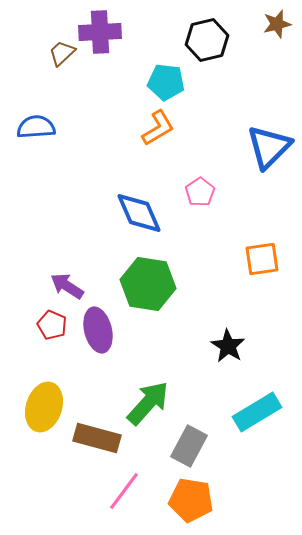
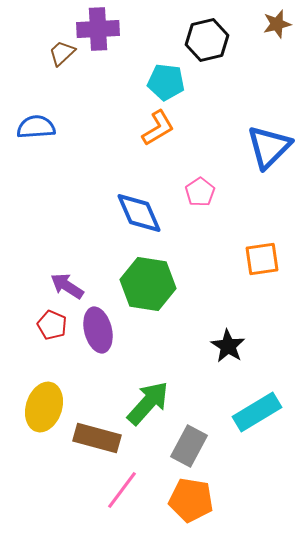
purple cross: moved 2 px left, 3 px up
pink line: moved 2 px left, 1 px up
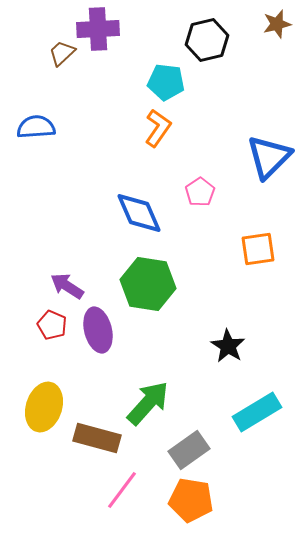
orange L-shape: rotated 24 degrees counterclockwise
blue triangle: moved 10 px down
orange square: moved 4 px left, 10 px up
gray rectangle: moved 4 px down; rotated 27 degrees clockwise
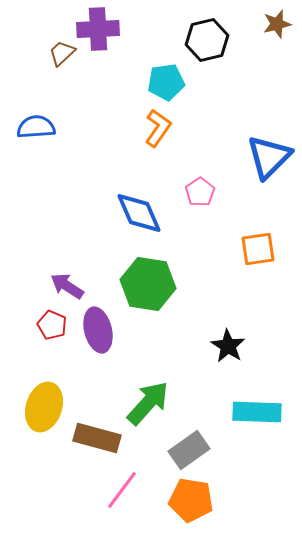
cyan pentagon: rotated 15 degrees counterclockwise
cyan rectangle: rotated 33 degrees clockwise
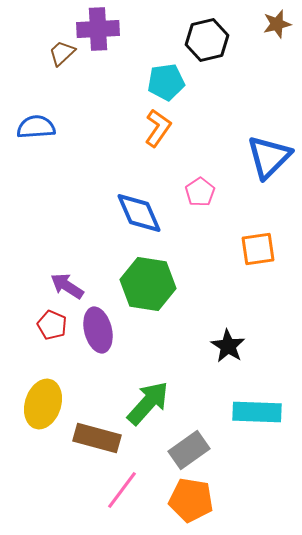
yellow ellipse: moved 1 px left, 3 px up
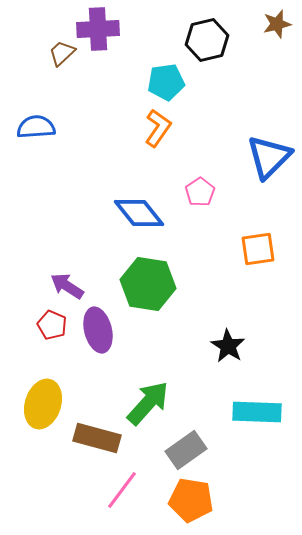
blue diamond: rotated 15 degrees counterclockwise
gray rectangle: moved 3 px left
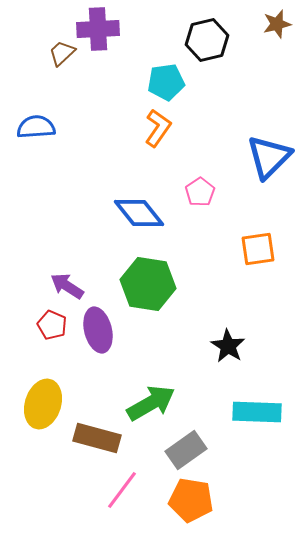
green arrow: moved 3 px right; rotated 18 degrees clockwise
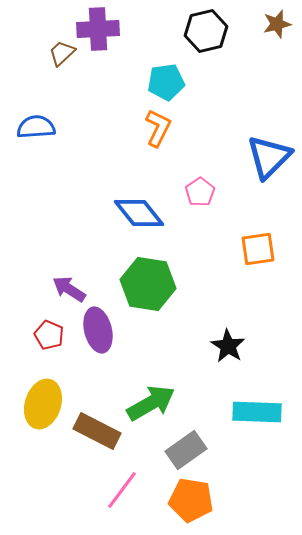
black hexagon: moved 1 px left, 9 px up
orange L-shape: rotated 9 degrees counterclockwise
purple arrow: moved 2 px right, 3 px down
red pentagon: moved 3 px left, 10 px down
brown rectangle: moved 7 px up; rotated 12 degrees clockwise
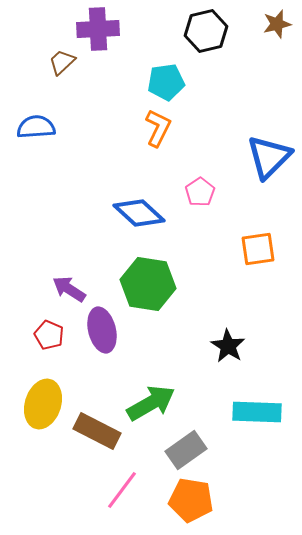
brown trapezoid: moved 9 px down
blue diamond: rotated 9 degrees counterclockwise
purple ellipse: moved 4 px right
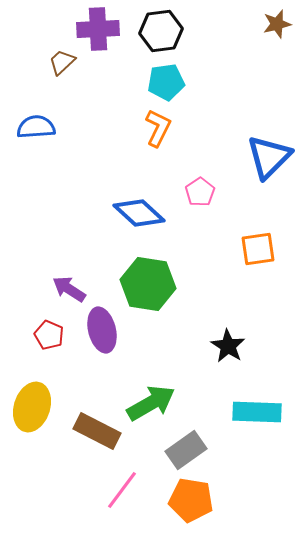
black hexagon: moved 45 px left; rotated 6 degrees clockwise
yellow ellipse: moved 11 px left, 3 px down
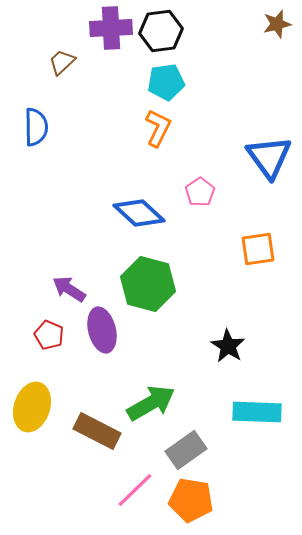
purple cross: moved 13 px right, 1 px up
blue semicircle: rotated 93 degrees clockwise
blue triangle: rotated 21 degrees counterclockwise
green hexagon: rotated 6 degrees clockwise
pink line: moved 13 px right; rotated 9 degrees clockwise
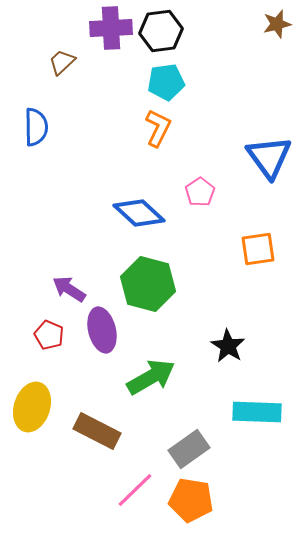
green arrow: moved 26 px up
gray rectangle: moved 3 px right, 1 px up
